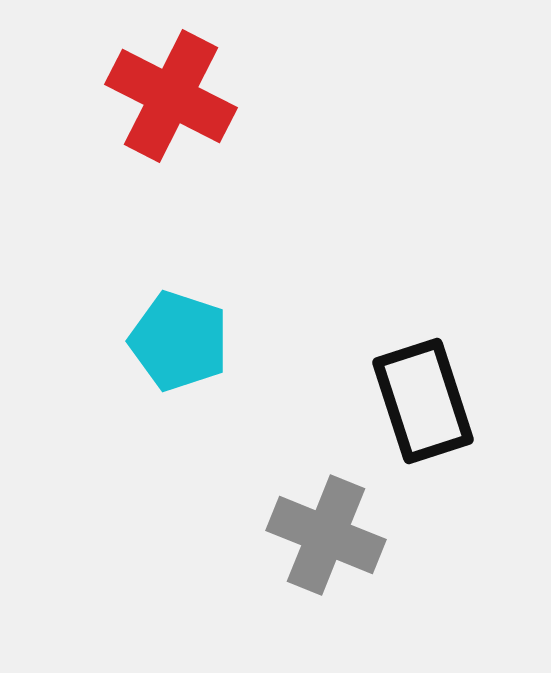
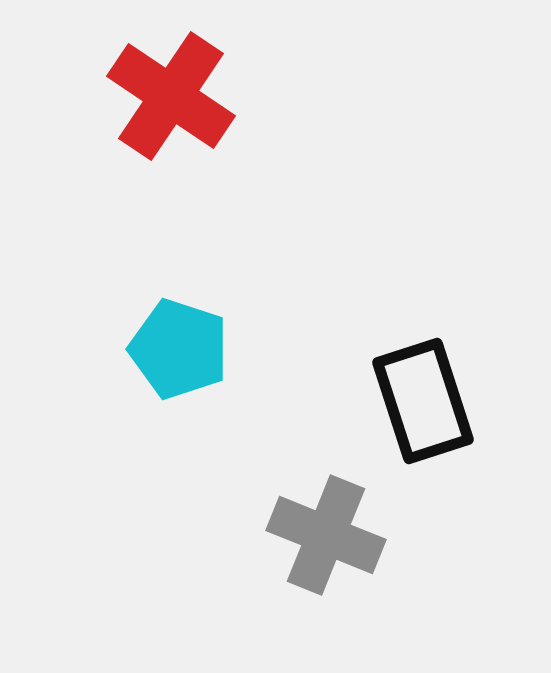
red cross: rotated 7 degrees clockwise
cyan pentagon: moved 8 px down
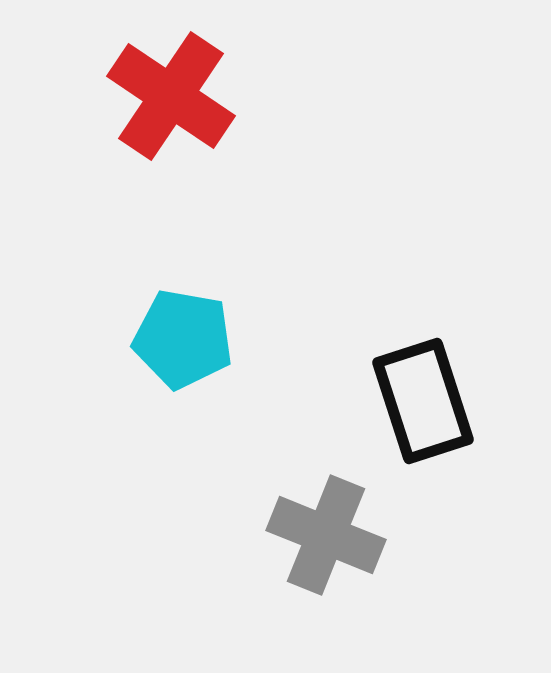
cyan pentagon: moved 4 px right, 10 px up; rotated 8 degrees counterclockwise
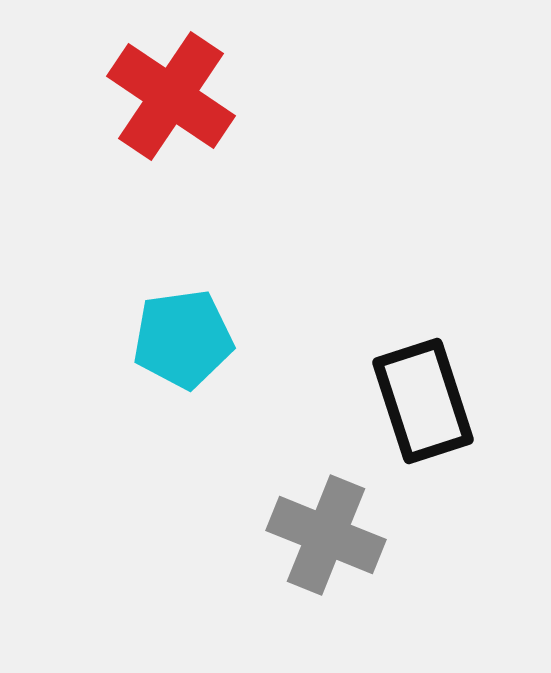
cyan pentagon: rotated 18 degrees counterclockwise
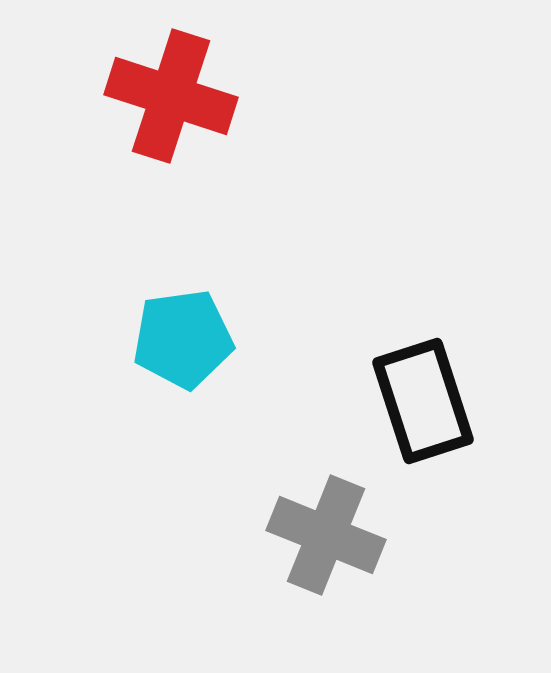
red cross: rotated 16 degrees counterclockwise
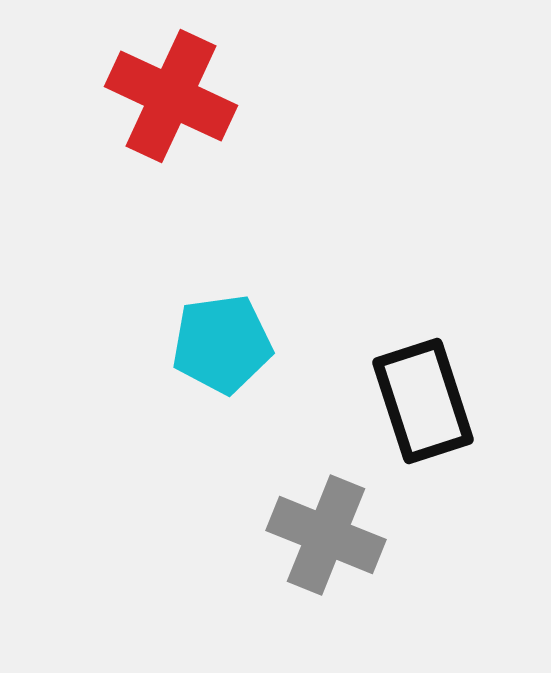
red cross: rotated 7 degrees clockwise
cyan pentagon: moved 39 px right, 5 px down
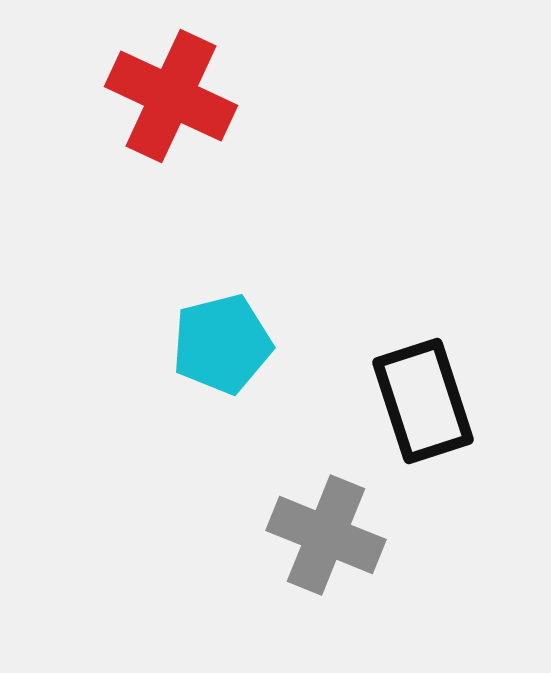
cyan pentagon: rotated 6 degrees counterclockwise
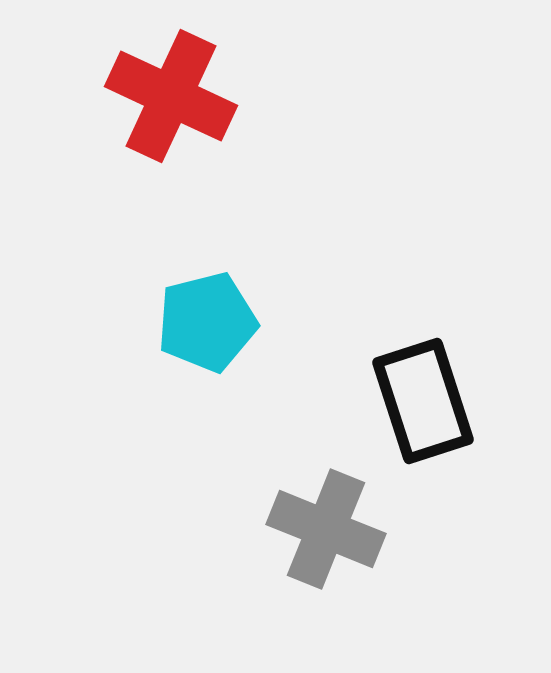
cyan pentagon: moved 15 px left, 22 px up
gray cross: moved 6 px up
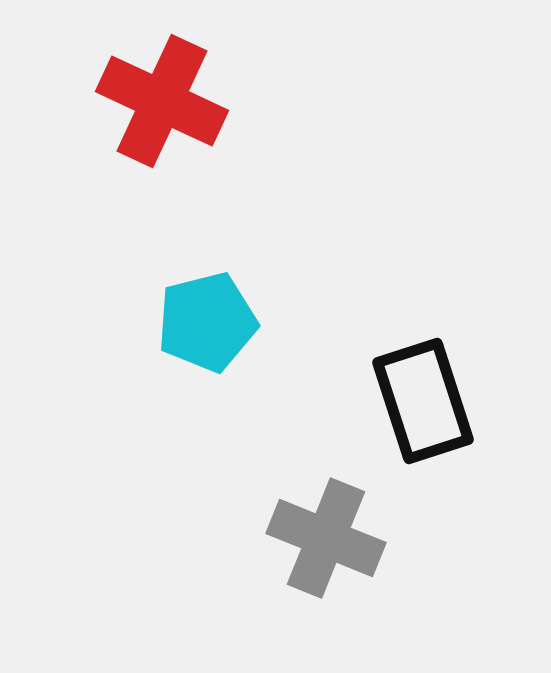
red cross: moved 9 px left, 5 px down
gray cross: moved 9 px down
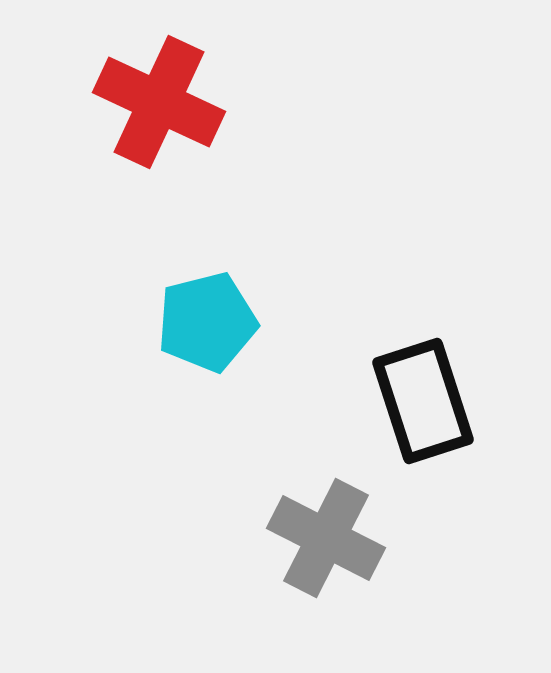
red cross: moved 3 px left, 1 px down
gray cross: rotated 5 degrees clockwise
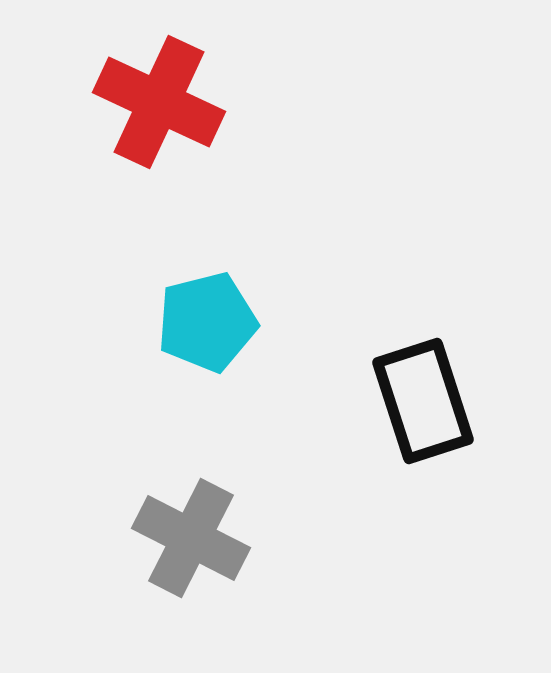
gray cross: moved 135 px left
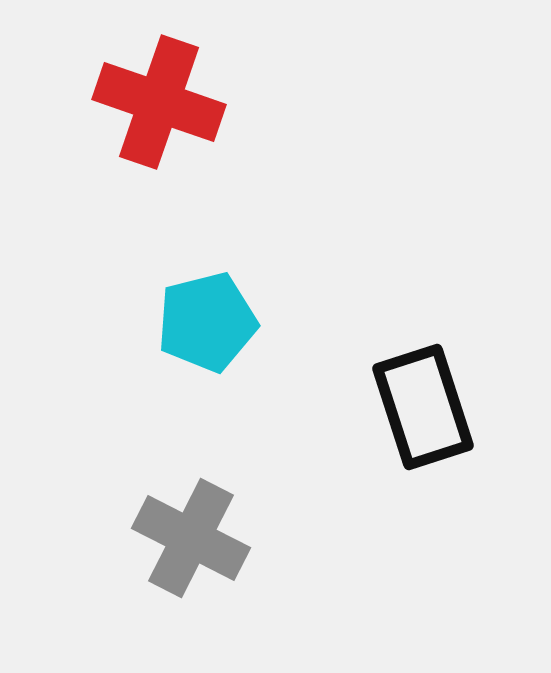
red cross: rotated 6 degrees counterclockwise
black rectangle: moved 6 px down
